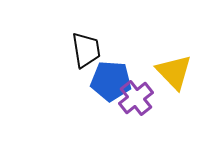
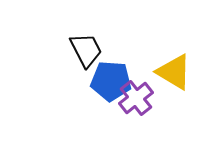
black trapezoid: rotated 18 degrees counterclockwise
yellow triangle: rotated 15 degrees counterclockwise
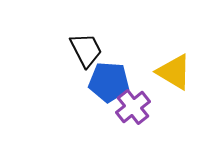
blue pentagon: moved 2 px left, 1 px down
purple cross: moved 3 px left, 9 px down
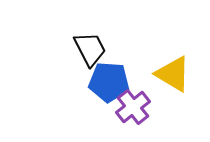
black trapezoid: moved 4 px right, 1 px up
yellow triangle: moved 1 px left, 2 px down
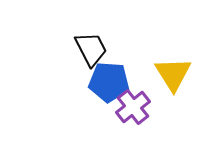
black trapezoid: moved 1 px right
yellow triangle: rotated 27 degrees clockwise
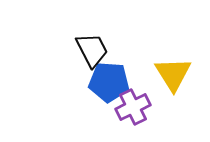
black trapezoid: moved 1 px right, 1 px down
purple cross: rotated 12 degrees clockwise
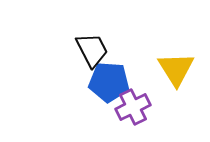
yellow triangle: moved 3 px right, 5 px up
